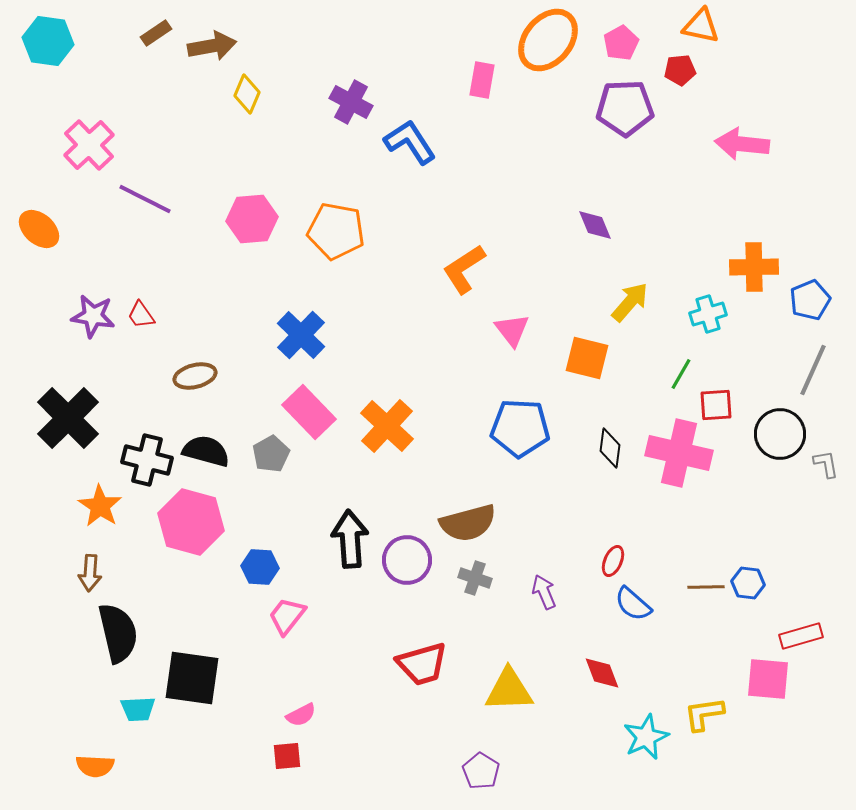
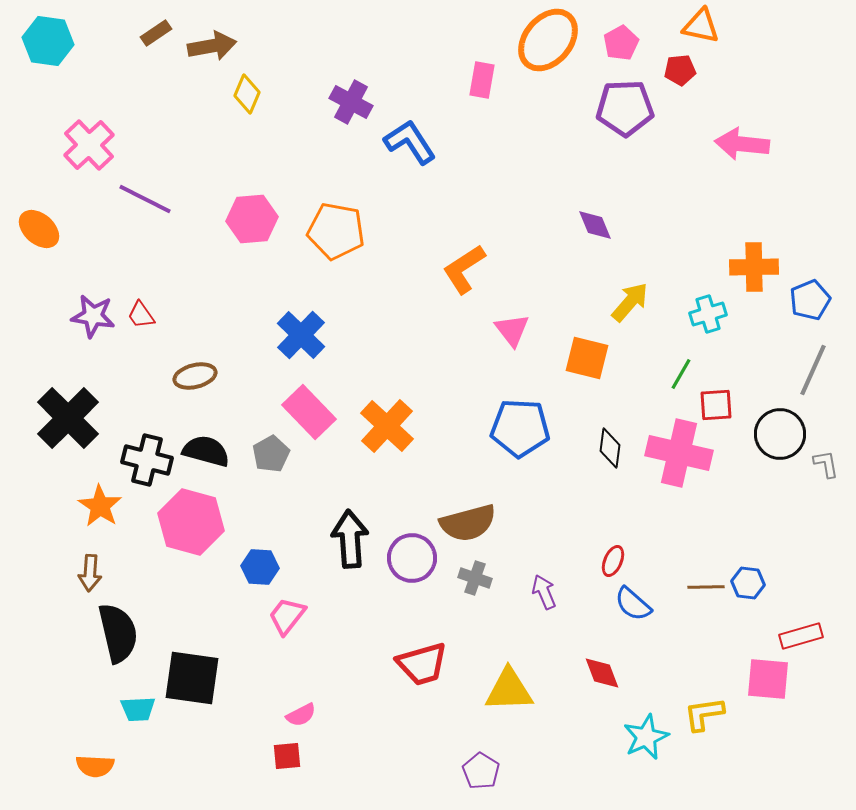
purple circle at (407, 560): moved 5 px right, 2 px up
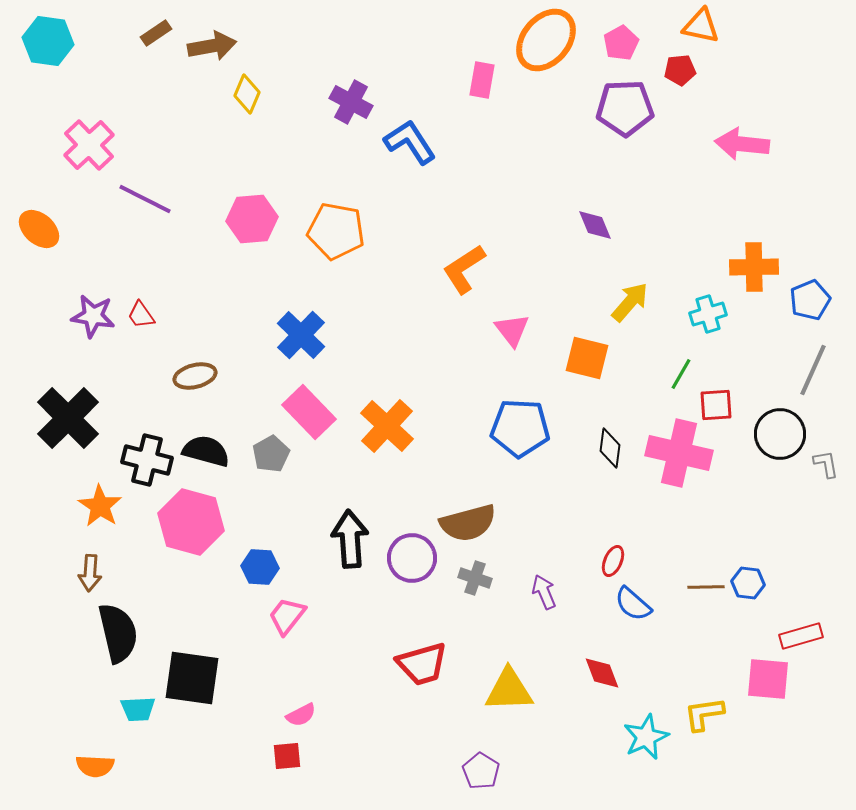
orange ellipse at (548, 40): moved 2 px left
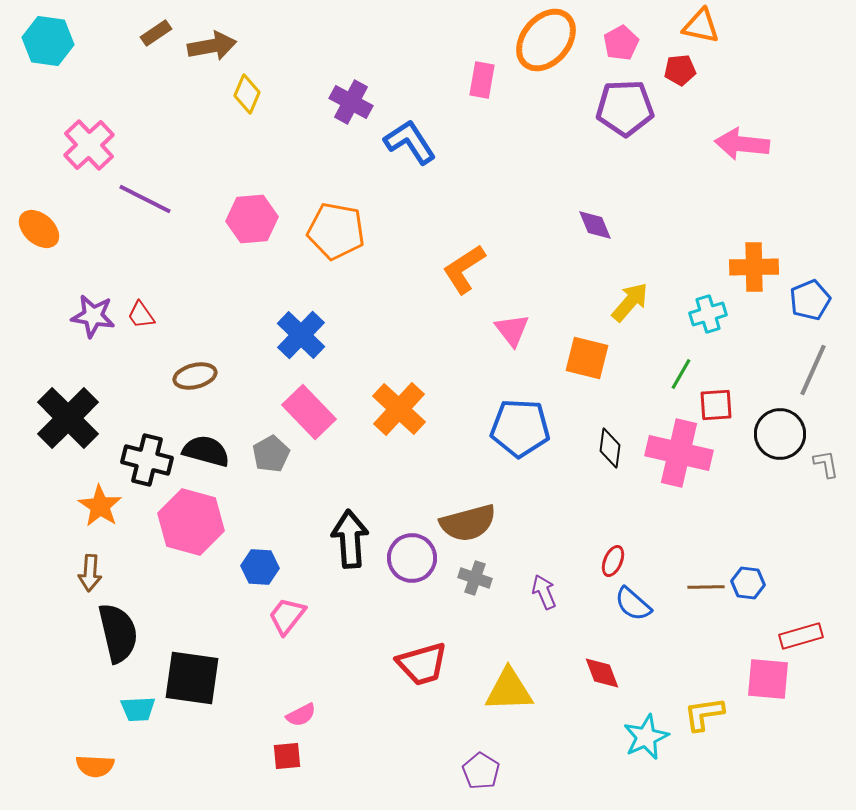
orange cross at (387, 426): moved 12 px right, 17 px up
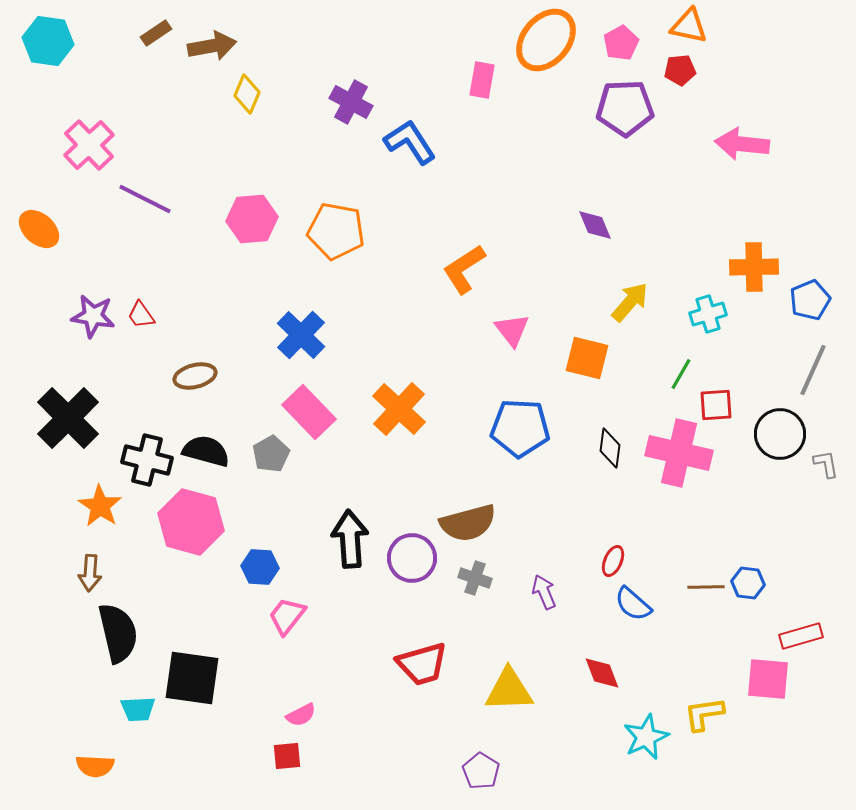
orange triangle at (701, 26): moved 12 px left
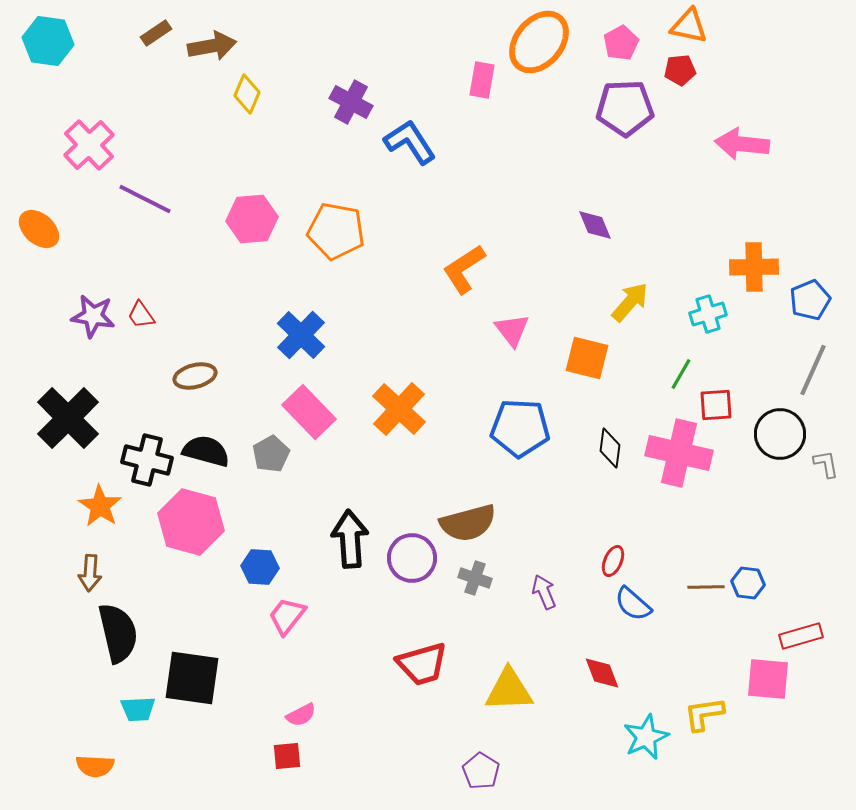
orange ellipse at (546, 40): moved 7 px left, 2 px down
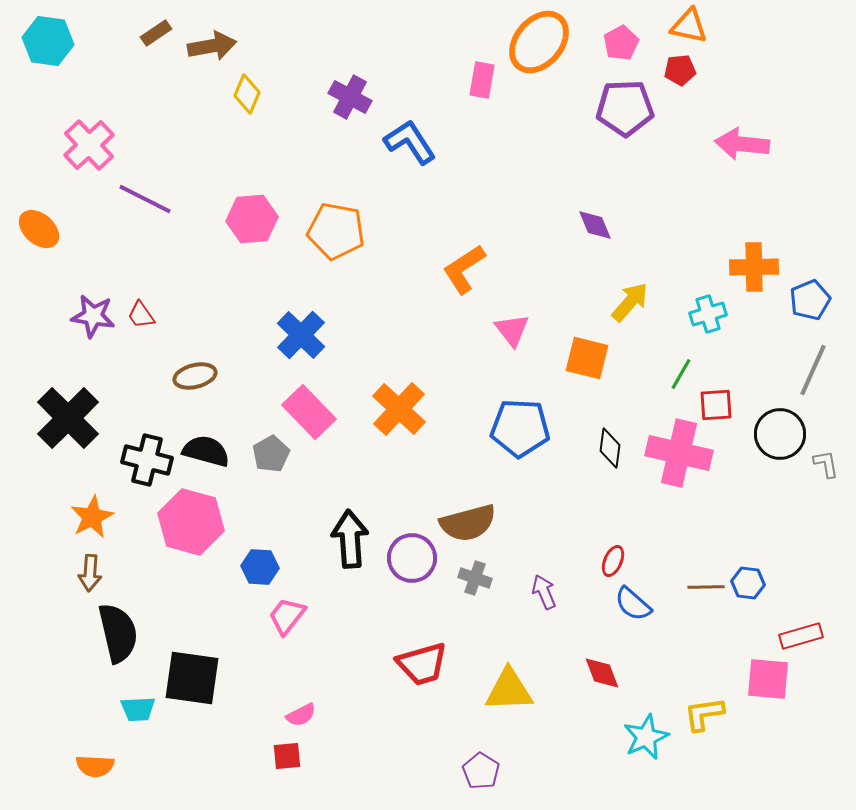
purple cross at (351, 102): moved 1 px left, 5 px up
orange star at (100, 506): moved 8 px left, 11 px down; rotated 12 degrees clockwise
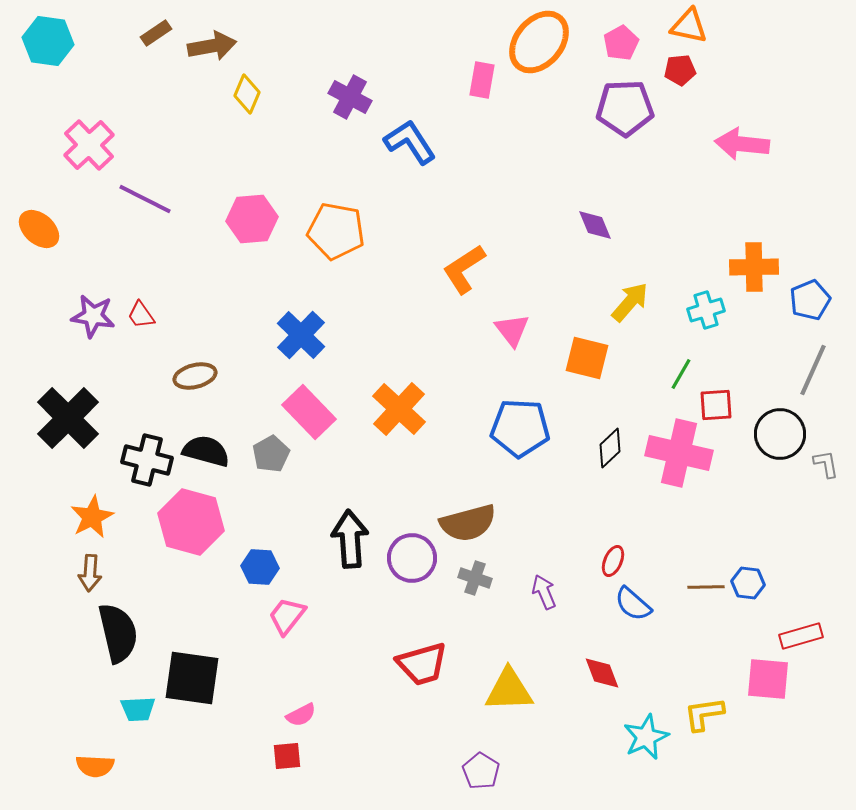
cyan cross at (708, 314): moved 2 px left, 4 px up
black diamond at (610, 448): rotated 39 degrees clockwise
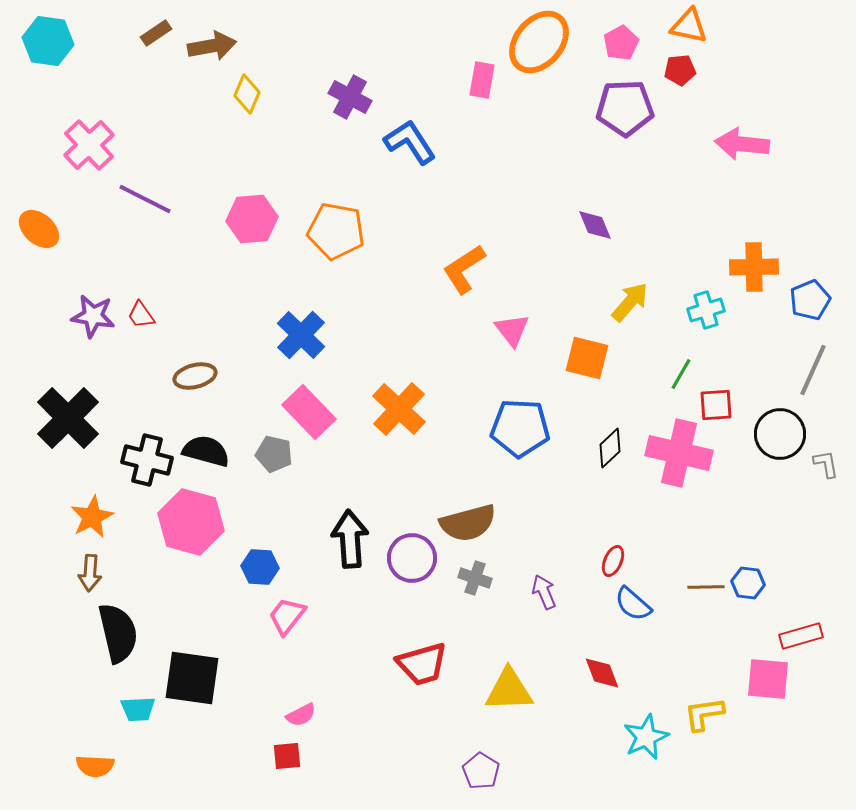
gray pentagon at (271, 454): moved 3 px right; rotated 30 degrees counterclockwise
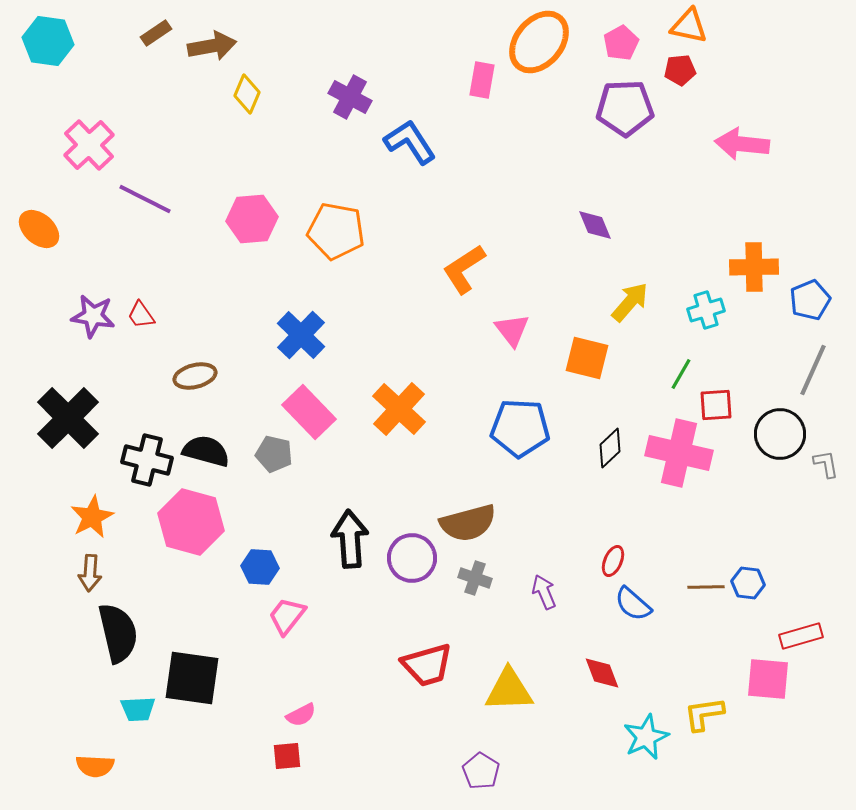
red trapezoid at (422, 664): moved 5 px right, 1 px down
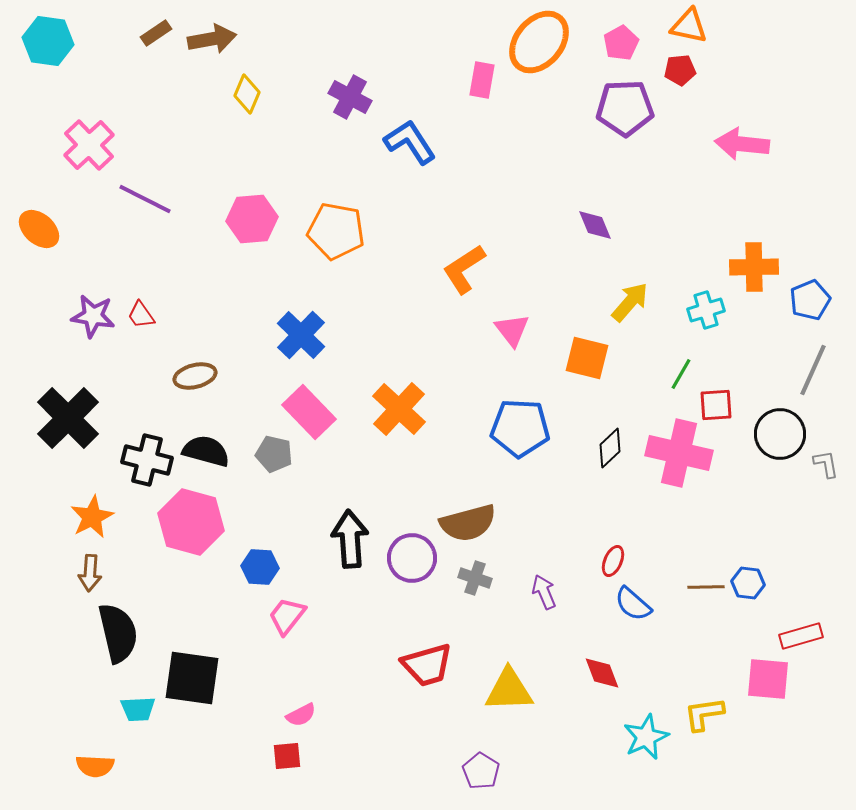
brown arrow at (212, 46): moved 7 px up
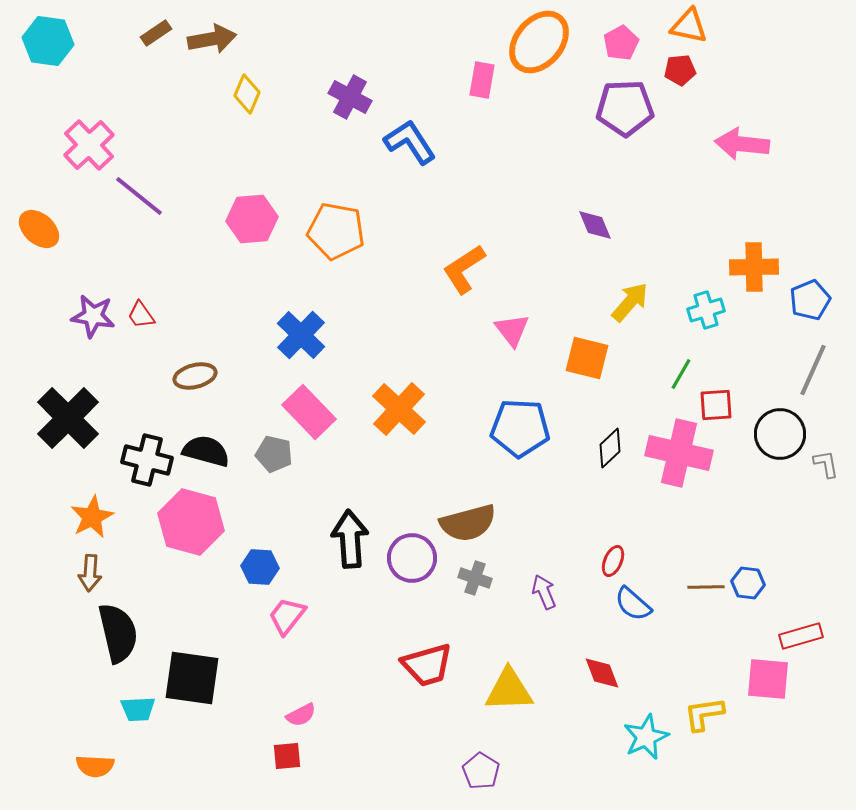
purple line at (145, 199): moved 6 px left, 3 px up; rotated 12 degrees clockwise
